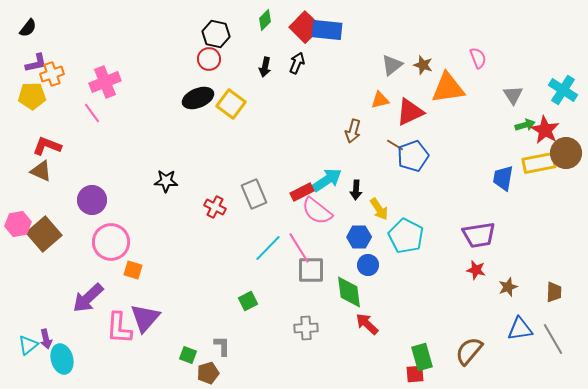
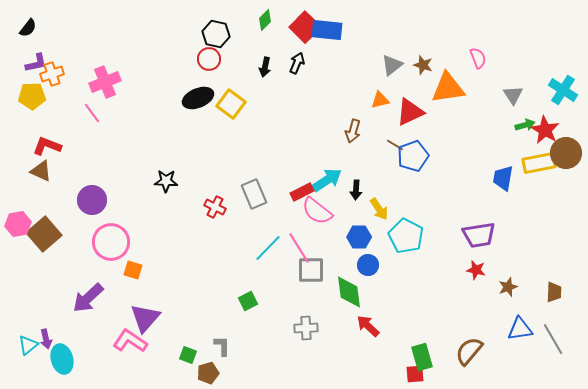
red arrow at (367, 324): moved 1 px right, 2 px down
pink L-shape at (119, 328): moved 11 px right, 13 px down; rotated 120 degrees clockwise
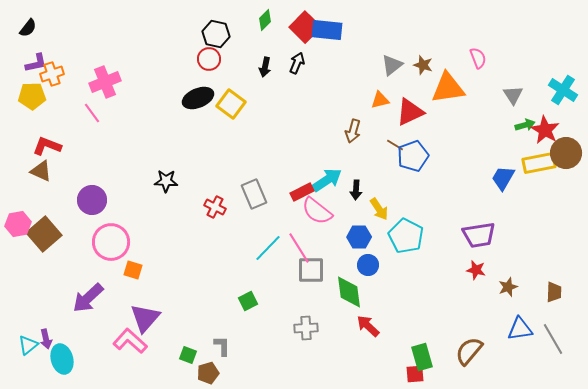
blue trapezoid at (503, 178): rotated 20 degrees clockwise
pink L-shape at (130, 341): rotated 8 degrees clockwise
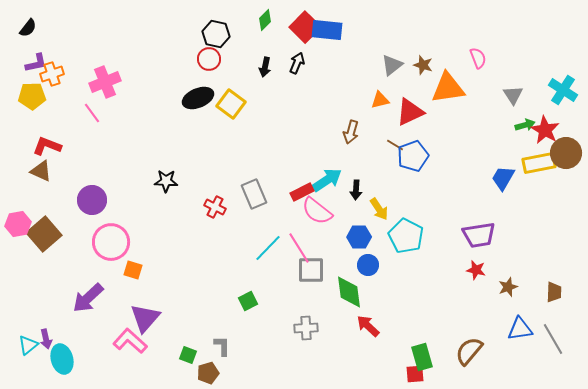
brown arrow at (353, 131): moved 2 px left, 1 px down
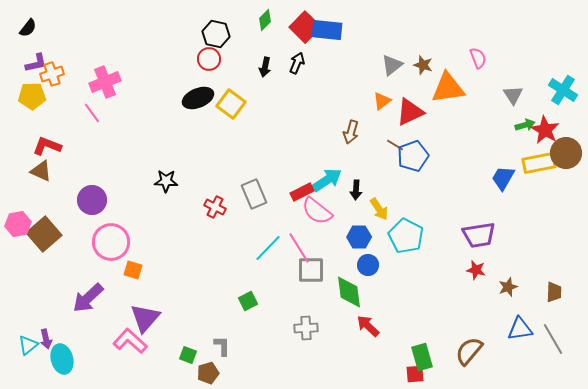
orange triangle at (380, 100): moved 2 px right, 1 px down; rotated 24 degrees counterclockwise
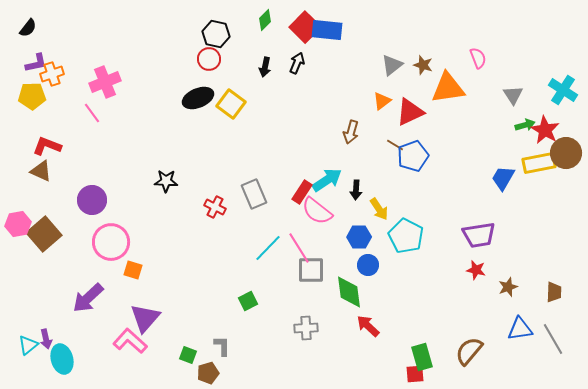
red rectangle at (302, 192): rotated 30 degrees counterclockwise
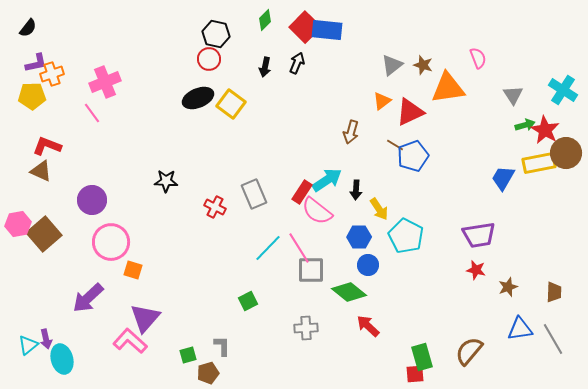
green diamond at (349, 292): rotated 44 degrees counterclockwise
green square at (188, 355): rotated 36 degrees counterclockwise
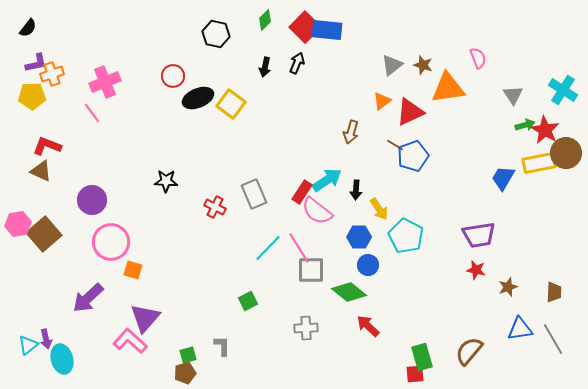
red circle at (209, 59): moved 36 px left, 17 px down
brown pentagon at (208, 373): moved 23 px left
